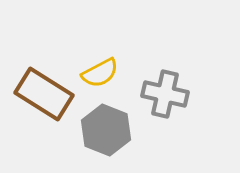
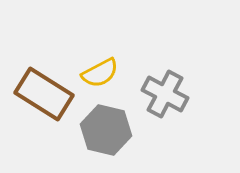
gray cross: rotated 15 degrees clockwise
gray hexagon: rotated 9 degrees counterclockwise
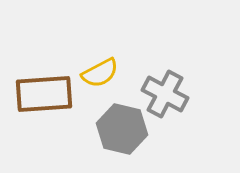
brown rectangle: rotated 36 degrees counterclockwise
gray hexagon: moved 16 px right, 1 px up
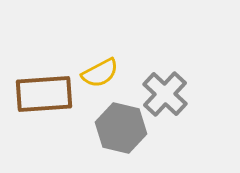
gray cross: rotated 15 degrees clockwise
gray hexagon: moved 1 px left, 1 px up
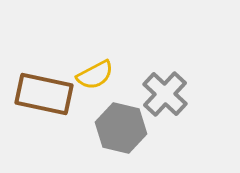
yellow semicircle: moved 5 px left, 2 px down
brown rectangle: rotated 16 degrees clockwise
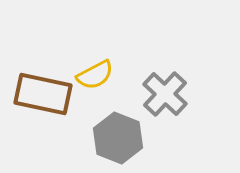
brown rectangle: moved 1 px left
gray hexagon: moved 3 px left, 10 px down; rotated 9 degrees clockwise
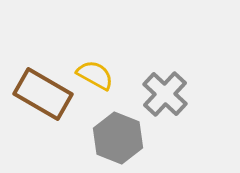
yellow semicircle: rotated 123 degrees counterclockwise
brown rectangle: rotated 18 degrees clockwise
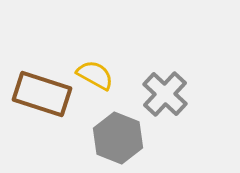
brown rectangle: moved 1 px left; rotated 12 degrees counterclockwise
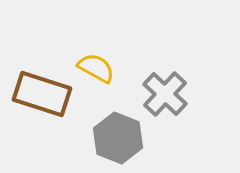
yellow semicircle: moved 1 px right, 7 px up
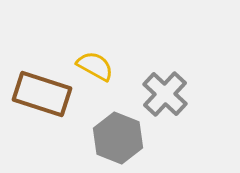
yellow semicircle: moved 1 px left, 2 px up
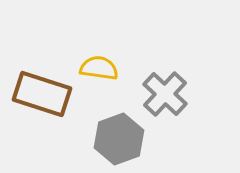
yellow semicircle: moved 4 px right, 2 px down; rotated 21 degrees counterclockwise
gray hexagon: moved 1 px right, 1 px down; rotated 18 degrees clockwise
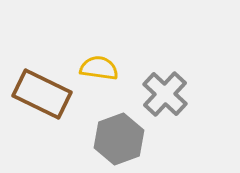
brown rectangle: rotated 8 degrees clockwise
